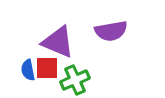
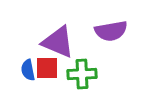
green cross: moved 7 px right, 6 px up; rotated 20 degrees clockwise
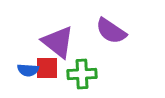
purple semicircle: rotated 44 degrees clockwise
purple triangle: rotated 15 degrees clockwise
blue semicircle: rotated 75 degrees counterclockwise
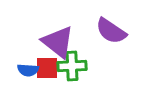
green cross: moved 10 px left, 8 px up
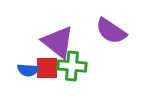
green cross: rotated 8 degrees clockwise
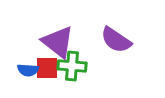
purple semicircle: moved 5 px right, 9 px down
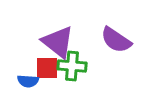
blue semicircle: moved 11 px down
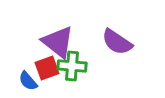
purple semicircle: moved 1 px right, 2 px down
red square: rotated 20 degrees counterclockwise
blue semicircle: rotated 45 degrees clockwise
